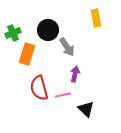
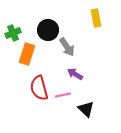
purple arrow: rotated 70 degrees counterclockwise
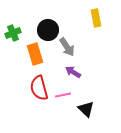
orange rectangle: moved 8 px right; rotated 35 degrees counterclockwise
purple arrow: moved 2 px left, 2 px up
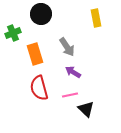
black circle: moved 7 px left, 16 px up
pink line: moved 7 px right
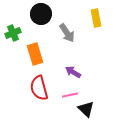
gray arrow: moved 14 px up
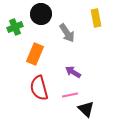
green cross: moved 2 px right, 6 px up
orange rectangle: rotated 40 degrees clockwise
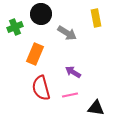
gray arrow: rotated 24 degrees counterclockwise
red semicircle: moved 2 px right
black triangle: moved 10 px right, 1 px up; rotated 36 degrees counterclockwise
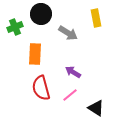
gray arrow: moved 1 px right
orange rectangle: rotated 20 degrees counterclockwise
pink line: rotated 28 degrees counterclockwise
black triangle: rotated 24 degrees clockwise
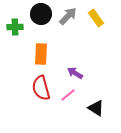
yellow rectangle: rotated 24 degrees counterclockwise
green cross: rotated 21 degrees clockwise
gray arrow: moved 17 px up; rotated 78 degrees counterclockwise
orange rectangle: moved 6 px right
purple arrow: moved 2 px right, 1 px down
pink line: moved 2 px left
